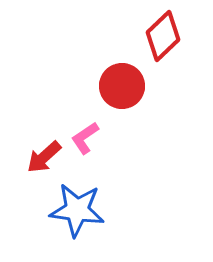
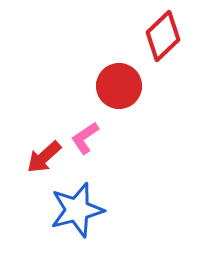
red circle: moved 3 px left
blue star: rotated 22 degrees counterclockwise
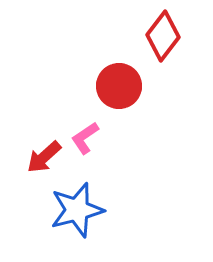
red diamond: rotated 9 degrees counterclockwise
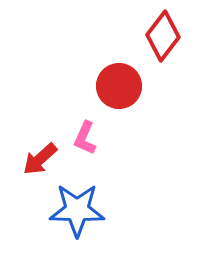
pink L-shape: rotated 32 degrees counterclockwise
red arrow: moved 4 px left, 2 px down
blue star: rotated 16 degrees clockwise
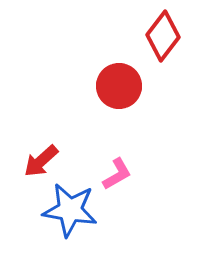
pink L-shape: moved 32 px right, 36 px down; rotated 144 degrees counterclockwise
red arrow: moved 1 px right, 2 px down
blue star: moved 7 px left; rotated 8 degrees clockwise
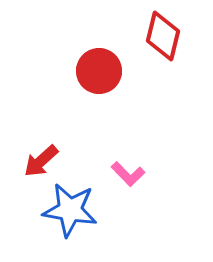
red diamond: rotated 24 degrees counterclockwise
red circle: moved 20 px left, 15 px up
pink L-shape: moved 11 px right; rotated 76 degrees clockwise
